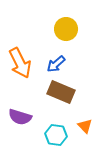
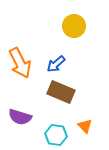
yellow circle: moved 8 px right, 3 px up
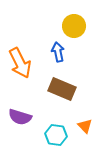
blue arrow: moved 2 px right, 12 px up; rotated 120 degrees clockwise
brown rectangle: moved 1 px right, 3 px up
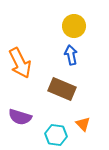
blue arrow: moved 13 px right, 3 px down
orange triangle: moved 2 px left, 2 px up
